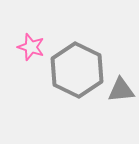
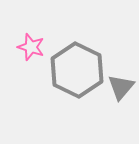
gray triangle: moved 3 px up; rotated 44 degrees counterclockwise
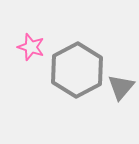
gray hexagon: rotated 6 degrees clockwise
